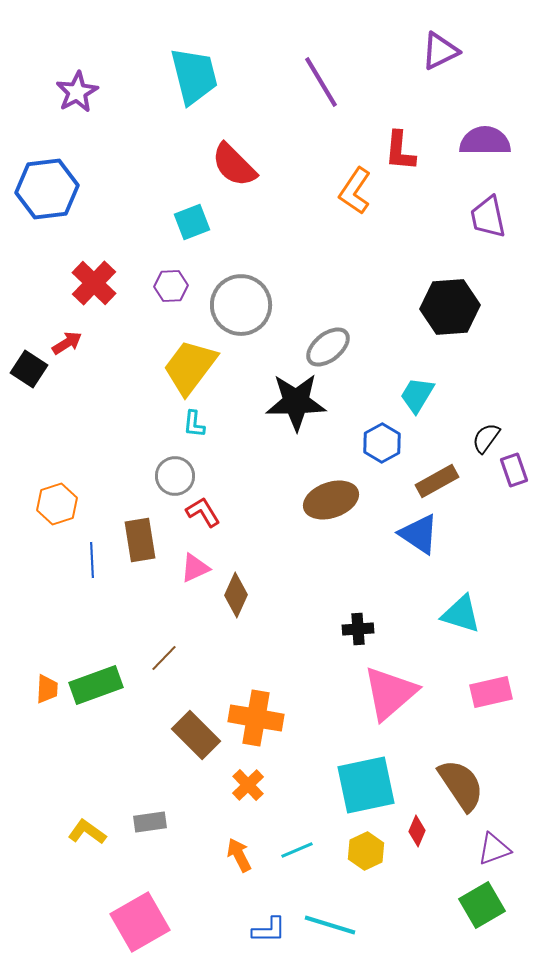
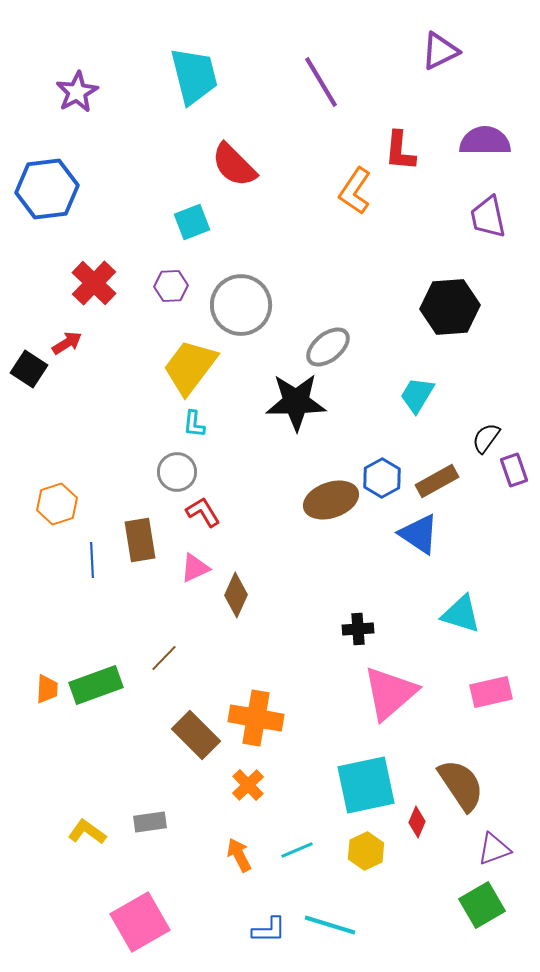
blue hexagon at (382, 443): moved 35 px down
gray circle at (175, 476): moved 2 px right, 4 px up
red diamond at (417, 831): moved 9 px up
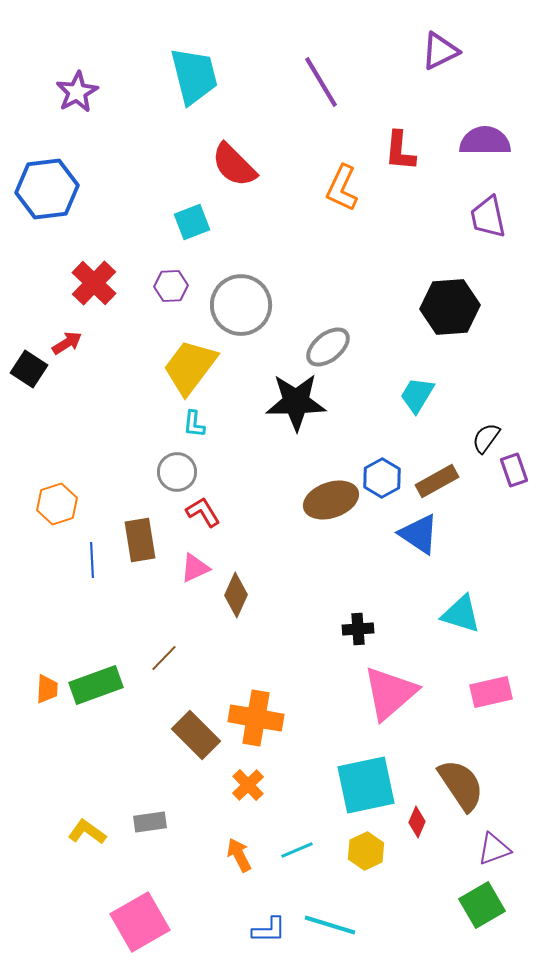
orange L-shape at (355, 191): moved 13 px left, 3 px up; rotated 9 degrees counterclockwise
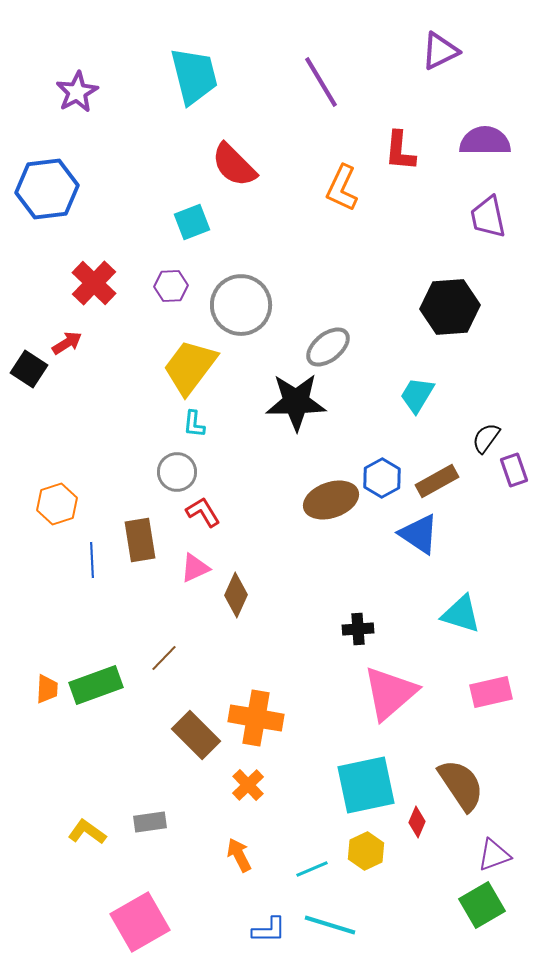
purple triangle at (494, 849): moved 6 px down
cyan line at (297, 850): moved 15 px right, 19 px down
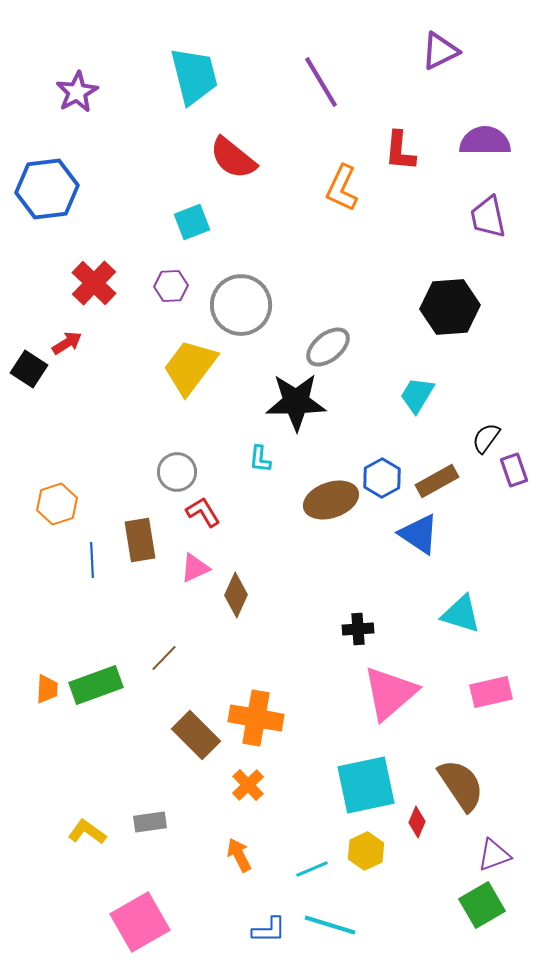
red semicircle at (234, 165): moved 1 px left, 7 px up; rotated 6 degrees counterclockwise
cyan L-shape at (194, 424): moved 66 px right, 35 px down
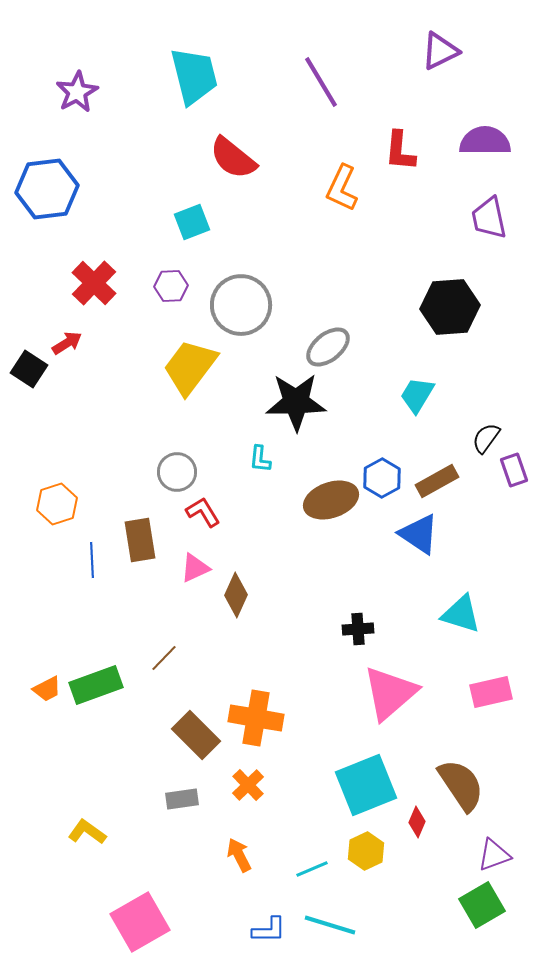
purple trapezoid at (488, 217): moved 1 px right, 1 px down
orange trapezoid at (47, 689): rotated 60 degrees clockwise
cyan square at (366, 785): rotated 10 degrees counterclockwise
gray rectangle at (150, 822): moved 32 px right, 23 px up
